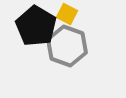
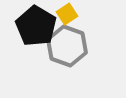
yellow square: rotated 30 degrees clockwise
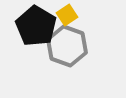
yellow square: moved 1 px down
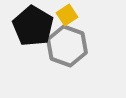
black pentagon: moved 3 px left
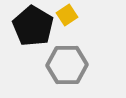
gray hexagon: moved 19 px down; rotated 21 degrees counterclockwise
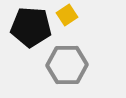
black pentagon: moved 2 px left, 1 px down; rotated 27 degrees counterclockwise
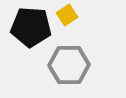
gray hexagon: moved 2 px right
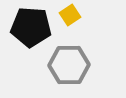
yellow square: moved 3 px right
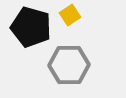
black pentagon: rotated 12 degrees clockwise
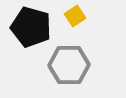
yellow square: moved 5 px right, 1 px down
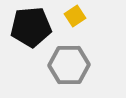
black pentagon: rotated 21 degrees counterclockwise
